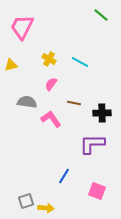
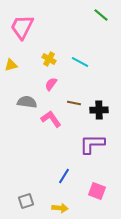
black cross: moved 3 px left, 3 px up
yellow arrow: moved 14 px right
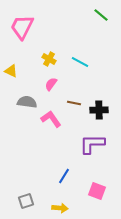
yellow triangle: moved 6 px down; rotated 40 degrees clockwise
